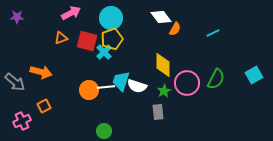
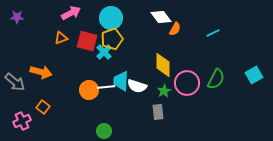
cyan trapezoid: rotated 15 degrees counterclockwise
orange square: moved 1 px left, 1 px down; rotated 24 degrees counterclockwise
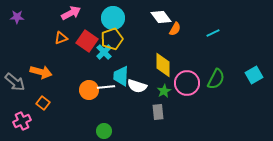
cyan circle: moved 2 px right
red square: rotated 20 degrees clockwise
cyan trapezoid: moved 5 px up
orange square: moved 4 px up
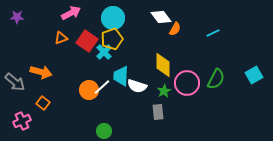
white line: moved 4 px left; rotated 36 degrees counterclockwise
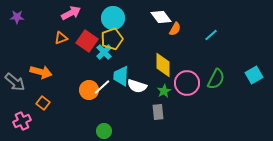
cyan line: moved 2 px left, 2 px down; rotated 16 degrees counterclockwise
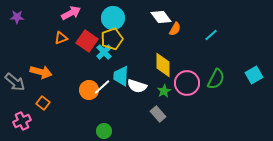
gray rectangle: moved 2 px down; rotated 35 degrees counterclockwise
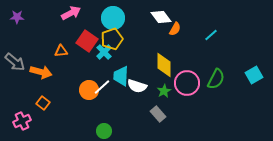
orange triangle: moved 13 px down; rotated 16 degrees clockwise
yellow diamond: moved 1 px right
gray arrow: moved 20 px up
